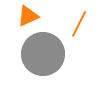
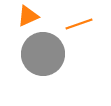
orange line: rotated 44 degrees clockwise
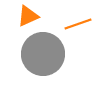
orange line: moved 1 px left
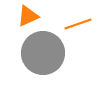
gray circle: moved 1 px up
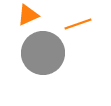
orange triangle: moved 1 px up
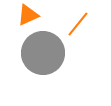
orange line: rotated 32 degrees counterclockwise
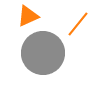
orange triangle: moved 1 px down
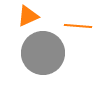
orange line: moved 2 px down; rotated 56 degrees clockwise
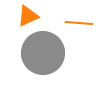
orange line: moved 1 px right, 3 px up
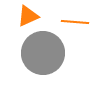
orange line: moved 4 px left, 1 px up
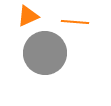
gray circle: moved 2 px right
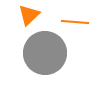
orange triangle: moved 1 px right, 1 px up; rotated 20 degrees counterclockwise
